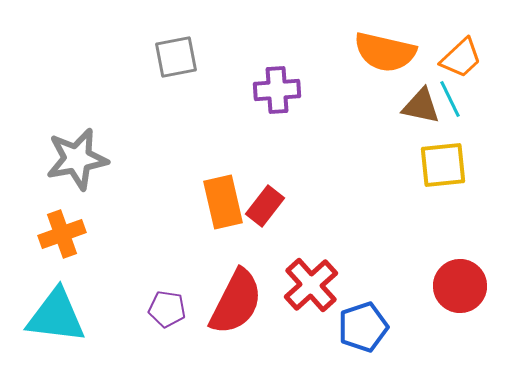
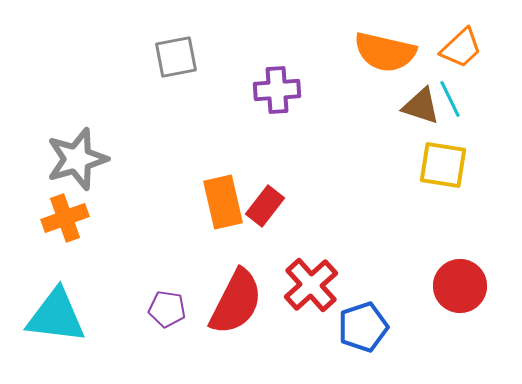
orange trapezoid: moved 10 px up
brown triangle: rotated 6 degrees clockwise
gray star: rotated 6 degrees counterclockwise
yellow square: rotated 15 degrees clockwise
orange cross: moved 3 px right, 16 px up
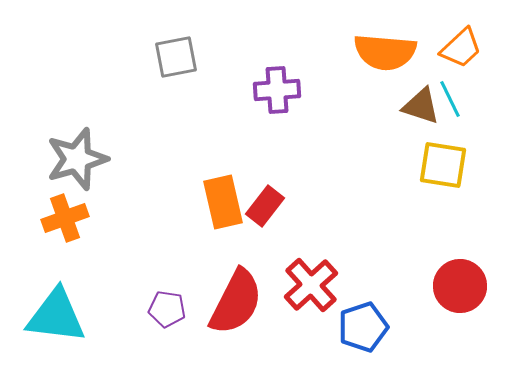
orange semicircle: rotated 8 degrees counterclockwise
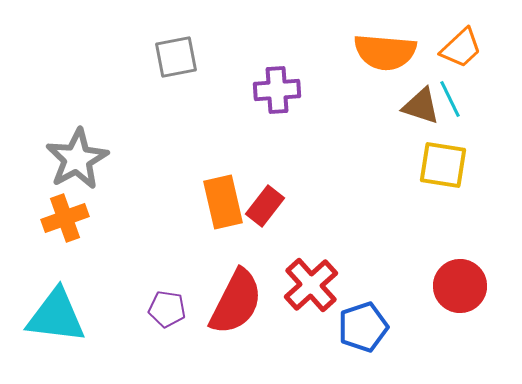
gray star: rotated 12 degrees counterclockwise
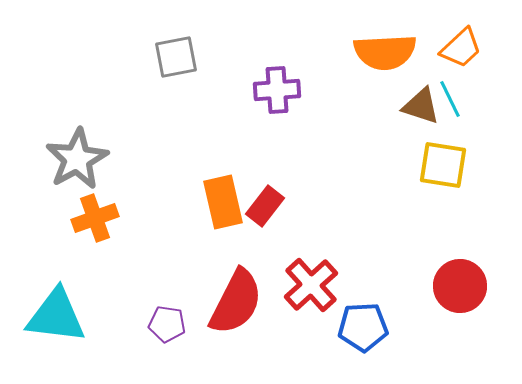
orange semicircle: rotated 8 degrees counterclockwise
orange cross: moved 30 px right
purple pentagon: moved 15 px down
blue pentagon: rotated 15 degrees clockwise
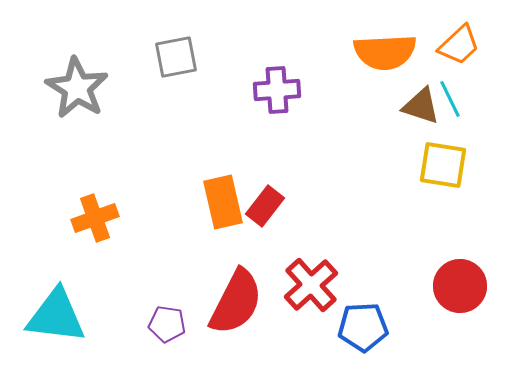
orange trapezoid: moved 2 px left, 3 px up
gray star: moved 71 px up; rotated 12 degrees counterclockwise
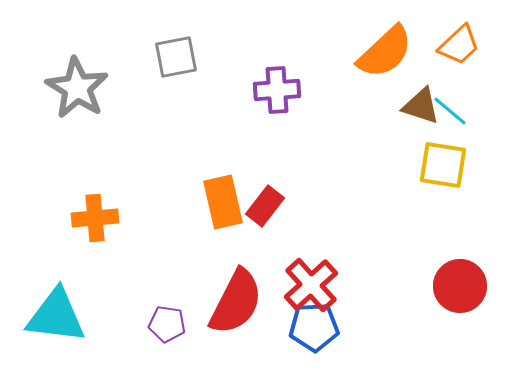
orange semicircle: rotated 40 degrees counterclockwise
cyan line: moved 12 px down; rotated 24 degrees counterclockwise
orange cross: rotated 15 degrees clockwise
blue pentagon: moved 49 px left
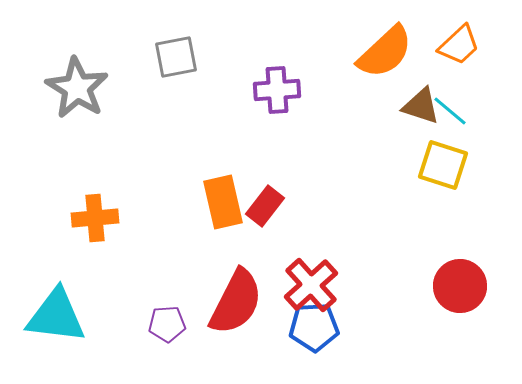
yellow square: rotated 9 degrees clockwise
purple pentagon: rotated 12 degrees counterclockwise
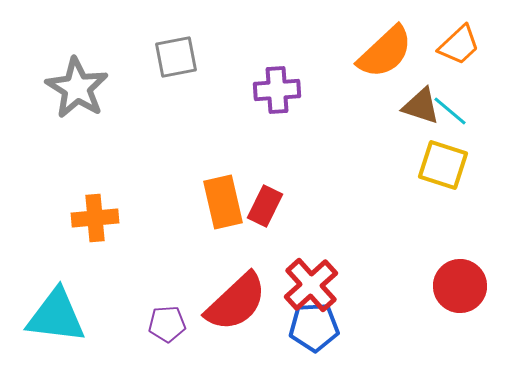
red rectangle: rotated 12 degrees counterclockwise
red semicircle: rotated 20 degrees clockwise
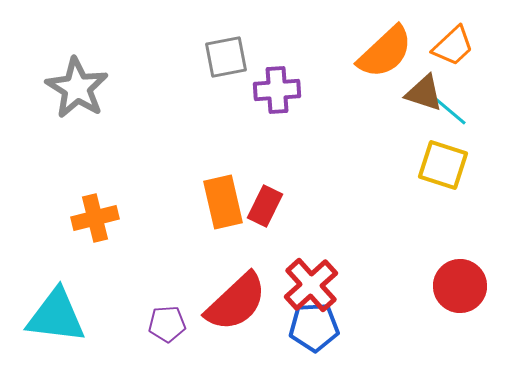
orange trapezoid: moved 6 px left, 1 px down
gray square: moved 50 px right
brown triangle: moved 3 px right, 13 px up
orange cross: rotated 9 degrees counterclockwise
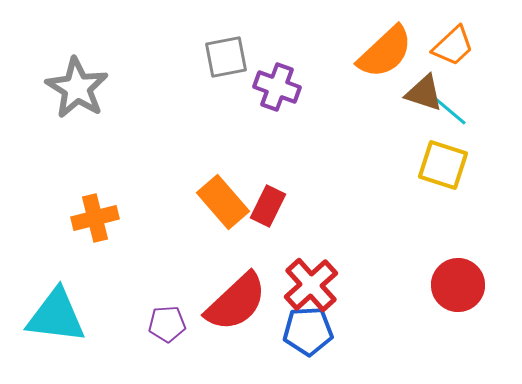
purple cross: moved 3 px up; rotated 24 degrees clockwise
orange rectangle: rotated 28 degrees counterclockwise
red rectangle: moved 3 px right
red circle: moved 2 px left, 1 px up
blue pentagon: moved 6 px left, 4 px down
